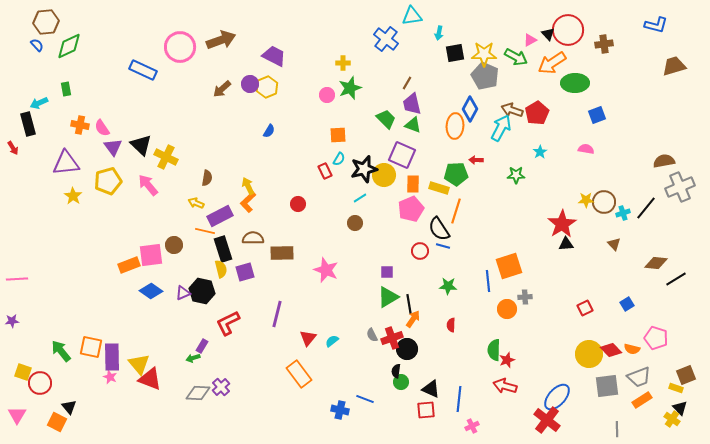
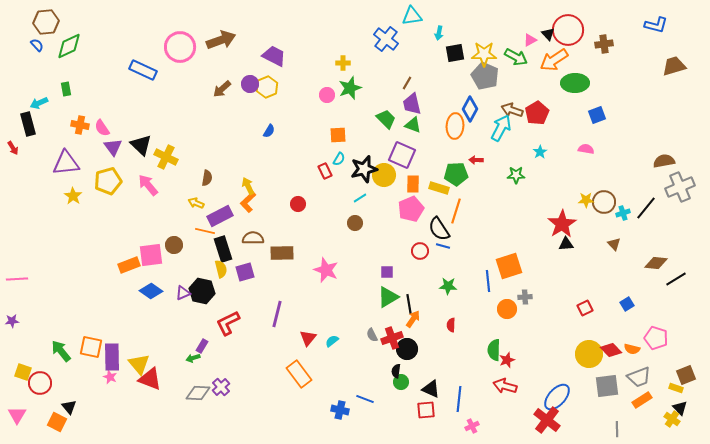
orange arrow at (552, 63): moved 2 px right, 3 px up
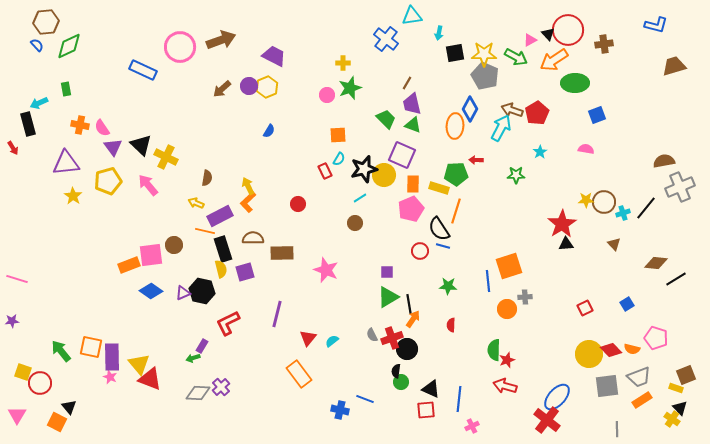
purple circle at (250, 84): moved 1 px left, 2 px down
pink line at (17, 279): rotated 20 degrees clockwise
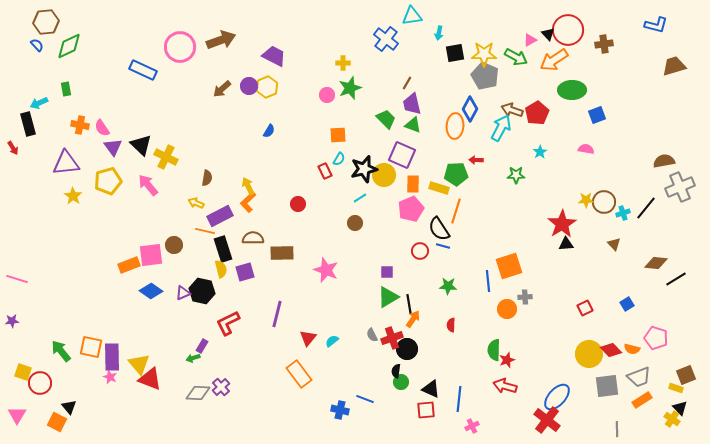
green ellipse at (575, 83): moved 3 px left, 7 px down
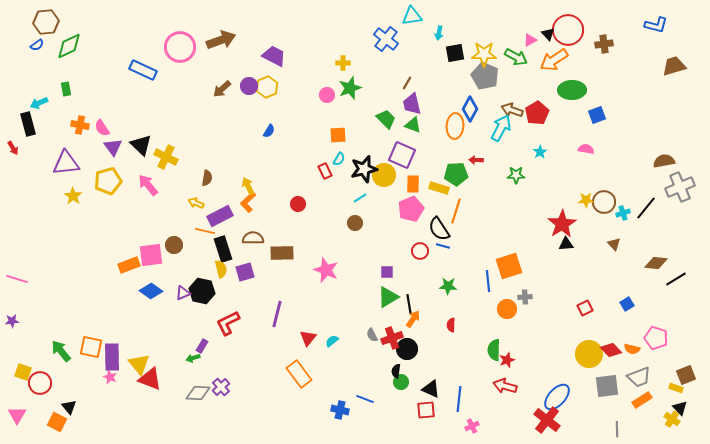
blue semicircle at (37, 45): rotated 96 degrees clockwise
